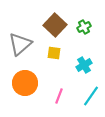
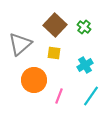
green cross: rotated 24 degrees counterclockwise
cyan cross: moved 1 px right
orange circle: moved 9 px right, 3 px up
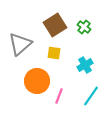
brown square: rotated 15 degrees clockwise
orange circle: moved 3 px right, 1 px down
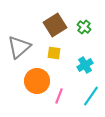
gray triangle: moved 1 px left, 3 px down
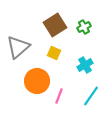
green cross: rotated 24 degrees clockwise
gray triangle: moved 1 px left
yellow square: rotated 16 degrees clockwise
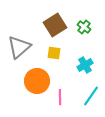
green cross: rotated 24 degrees counterclockwise
gray triangle: moved 1 px right
yellow square: rotated 16 degrees counterclockwise
pink line: moved 1 px right, 1 px down; rotated 21 degrees counterclockwise
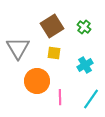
brown square: moved 3 px left, 1 px down
gray triangle: moved 1 px left, 1 px down; rotated 20 degrees counterclockwise
cyan line: moved 3 px down
